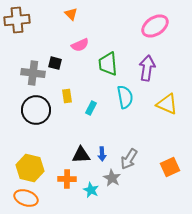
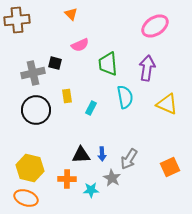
gray cross: rotated 20 degrees counterclockwise
cyan star: rotated 28 degrees counterclockwise
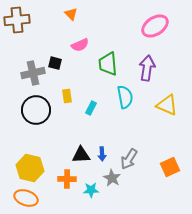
yellow triangle: moved 1 px down
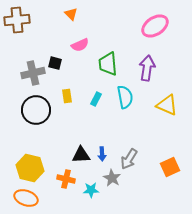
cyan rectangle: moved 5 px right, 9 px up
orange cross: moved 1 px left; rotated 12 degrees clockwise
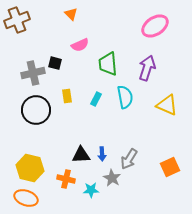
brown cross: rotated 15 degrees counterclockwise
purple arrow: rotated 10 degrees clockwise
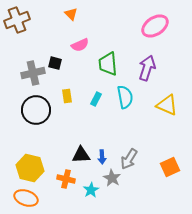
blue arrow: moved 3 px down
cyan star: rotated 28 degrees counterclockwise
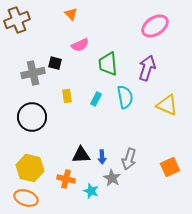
black circle: moved 4 px left, 7 px down
gray arrow: rotated 15 degrees counterclockwise
cyan star: moved 1 px down; rotated 21 degrees counterclockwise
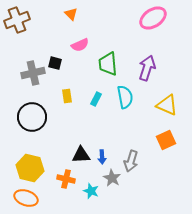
pink ellipse: moved 2 px left, 8 px up
gray arrow: moved 2 px right, 2 px down
orange square: moved 4 px left, 27 px up
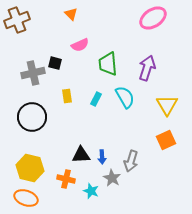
cyan semicircle: rotated 20 degrees counterclockwise
yellow triangle: rotated 35 degrees clockwise
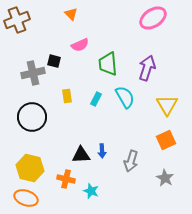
black square: moved 1 px left, 2 px up
blue arrow: moved 6 px up
gray star: moved 53 px right
